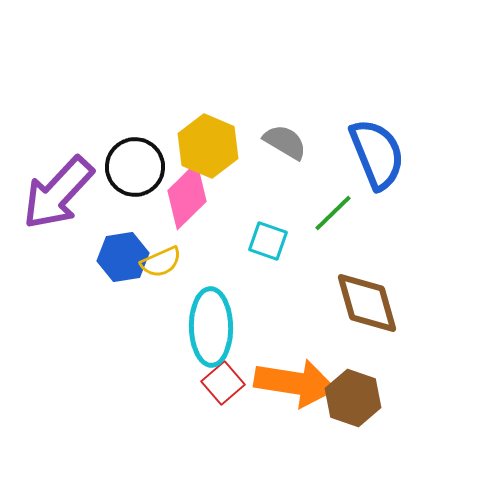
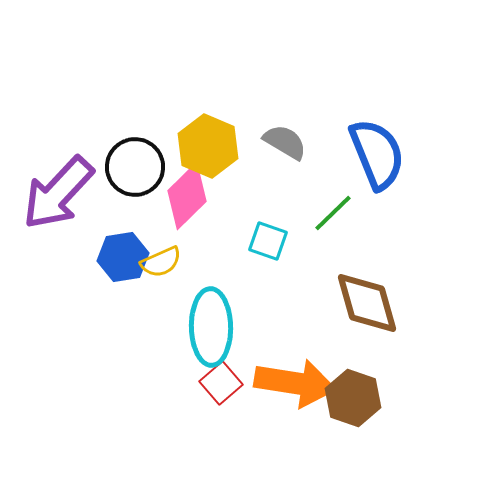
red square: moved 2 px left
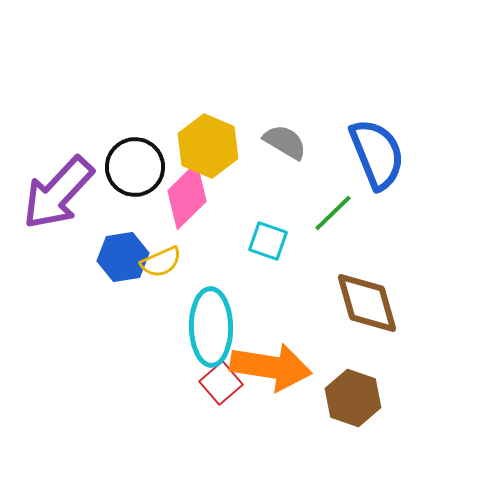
orange arrow: moved 24 px left, 16 px up
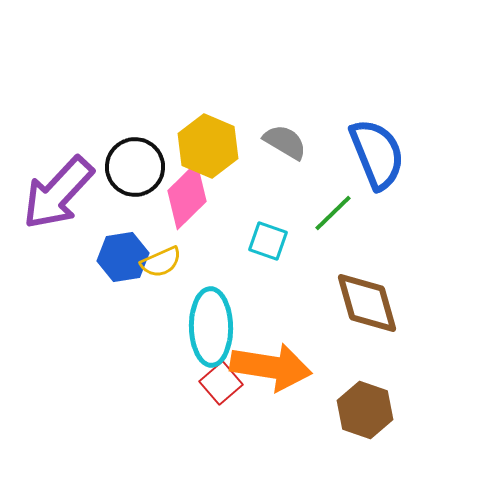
brown hexagon: moved 12 px right, 12 px down
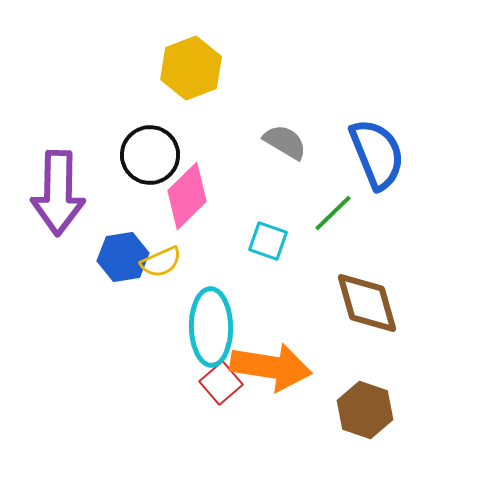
yellow hexagon: moved 17 px left, 78 px up; rotated 16 degrees clockwise
black circle: moved 15 px right, 12 px up
purple arrow: rotated 42 degrees counterclockwise
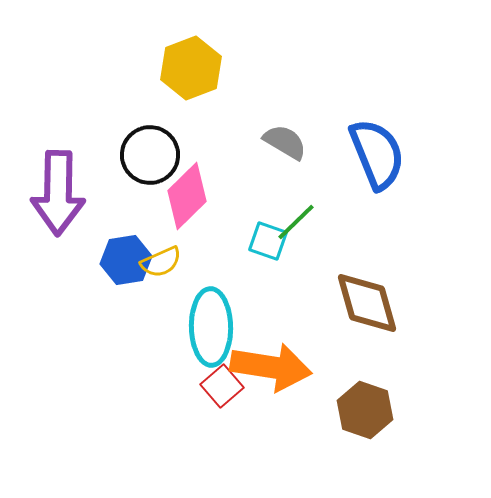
green line: moved 37 px left, 9 px down
blue hexagon: moved 3 px right, 3 px down
red square: moved 1 px right, 3 px down
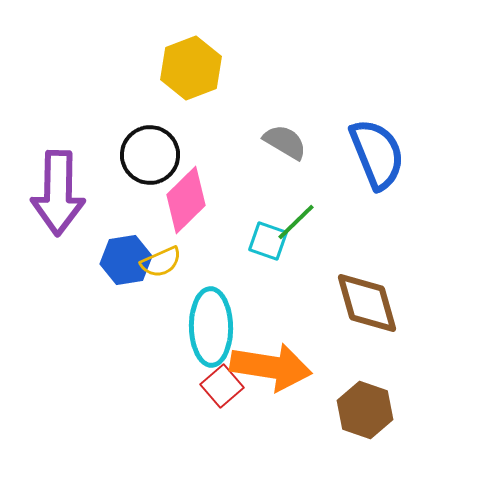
pink diamond: moved 1 px left, 4 px down
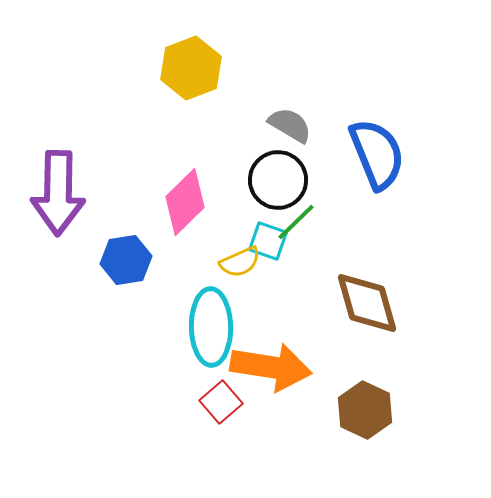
gray semicircle: moved 5 px right, 17 px up
black circle: moved 128 px right, 25 px down
pink diamond: moved 1 px left, 2 px down
yellow semicircle: moved 79 px right
red square: moved 1 px left, 16 px down
brown hexagon: rotated 6 degrees clockwise
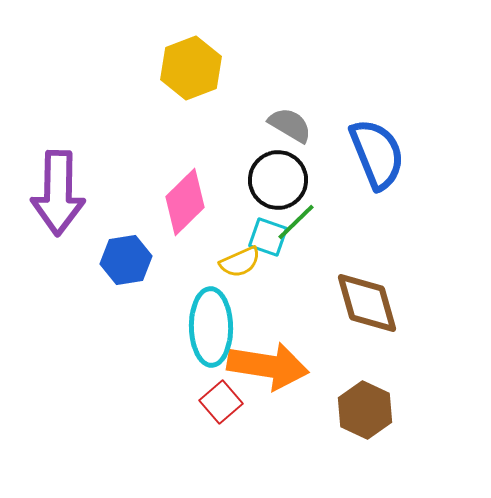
cyan square: moved 4 px up
orange arrow: moved 3 px left, 1 px up
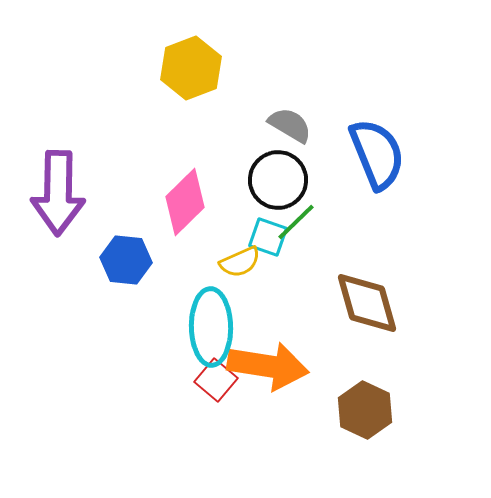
blue hexagon: rotated 15 degrees clockwise
red square: moved 5 px left, 22 px up; rotated 9 degrees counterclockwise
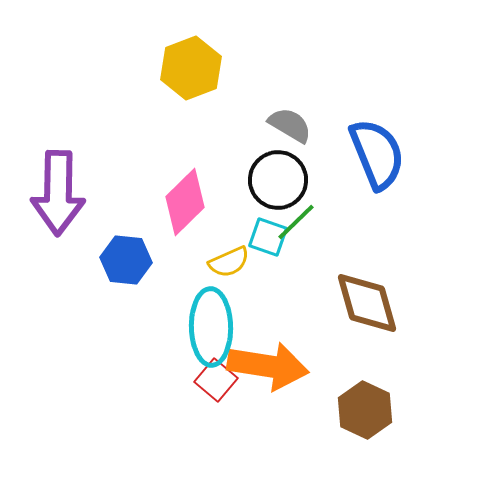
yellow semicircle: moved 11 px left
